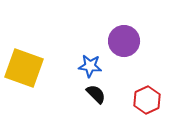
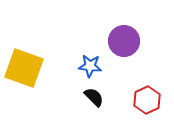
black semicircle: moved 2 px left, 3 px down
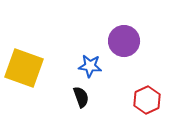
black semicircle: moved 13 px left; rotated 25 degrees clockwise
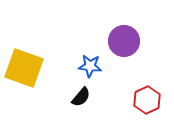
black semicircle: rotated 60 degrees clockwise
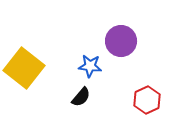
purple circle: moved 3 px left
yellow square: rotated 18 degrees clockwise
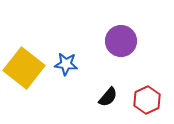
blue star: moved 24 px left, 2 px up
black semicircle: moved 27 px right
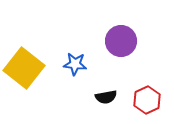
blue star: moved 9 px right
black semicircle: moved 2 px left; rotated 40 degrees clockwise
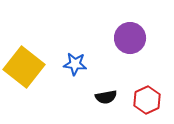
purple circle: moved 9 px right, 3 px up
yellow square: moved 1 px up
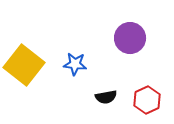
yellow square: moved 2 px up
